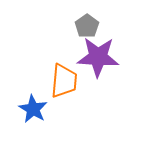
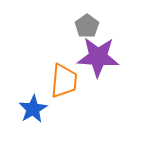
blue star: rotated 12 degrees clockwise
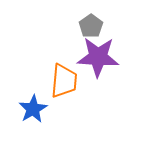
gray pentagon: moved 4 px right
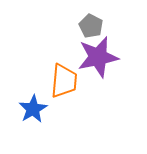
gray pentagon: rotated 10 degrees counterclockwise
purple star: rotated 15 degrees counterclockwise
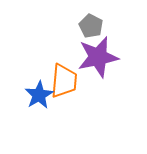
blue star: moved 6 px right, 14 px up
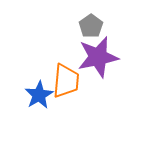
gray pentagon: rotated 10 degrees clockwise
orange trapezoid: moved 2 px right
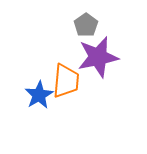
gray pentagon: moved 5 px left, 1 px up
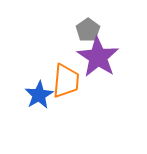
gray pentagon: moved 2 px right, 5 px down
purple star: rotated 27 degrees counterclockwise
